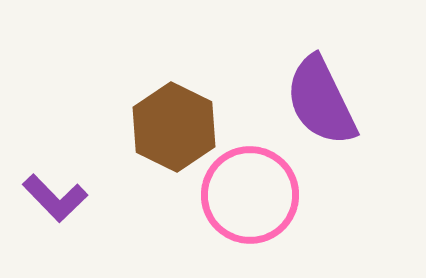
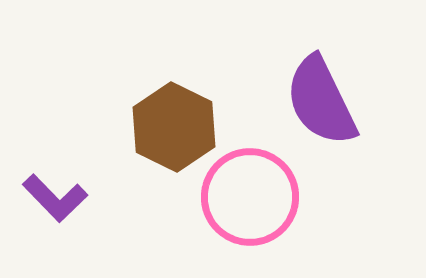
pink circle: moved 2 px down
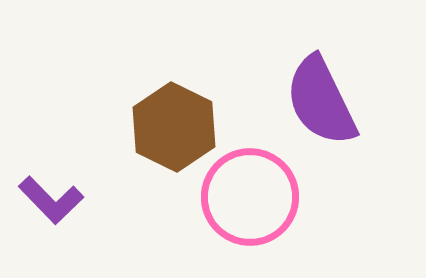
purple L-shape: moved 4 px left, 2 px down
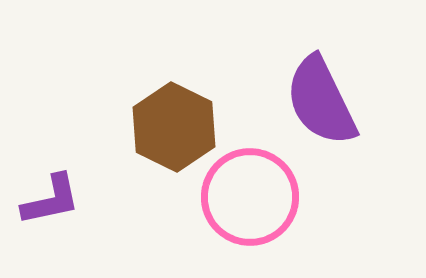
purple L-shape: rotated 58 degrees counterclockwise
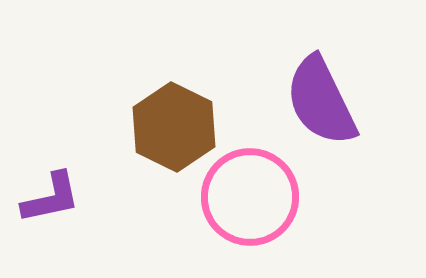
purple L-shape: moved 2 px up
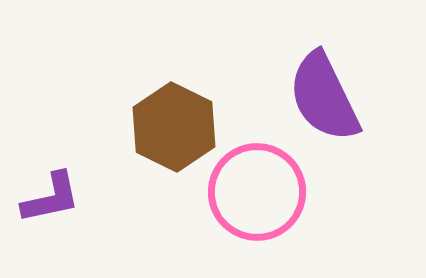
purple semicircle: moved 3 px right, 4 px up
pink circle: moved 7 px right, 5 px up
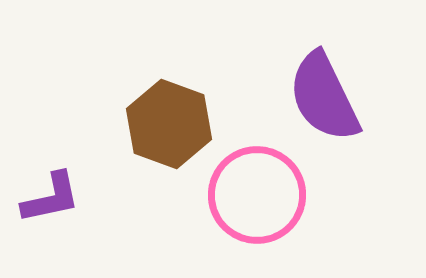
brown hexagon: moved 5 px left, 3 px up; rotated 6 degrees counterclockwise
pink circle: moved 3 px down
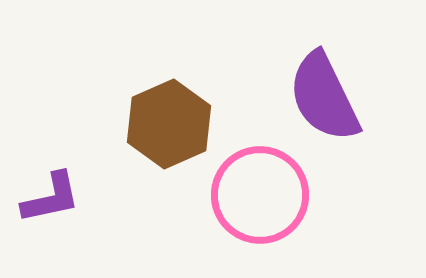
brown hexagon: rotated 16 degrees clockwise
pink circle: moved 3 px right
